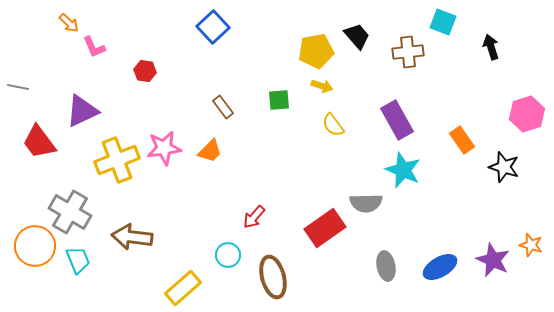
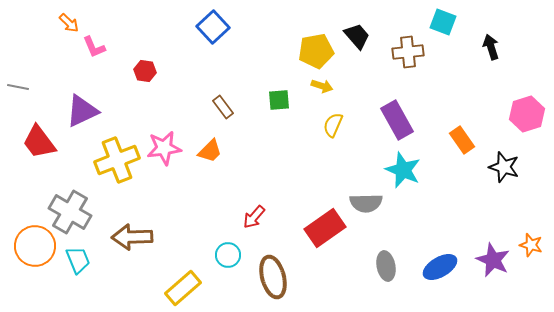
yellow semicircle: rotated 60 degrees clockwise
brown arrow: rotated 9 degrees counterclockwise
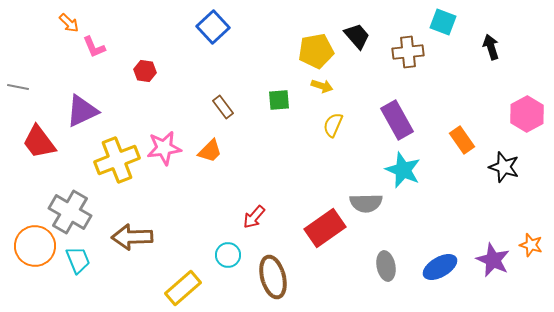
pink hexagon: rotated 12 degrees counterclockwise
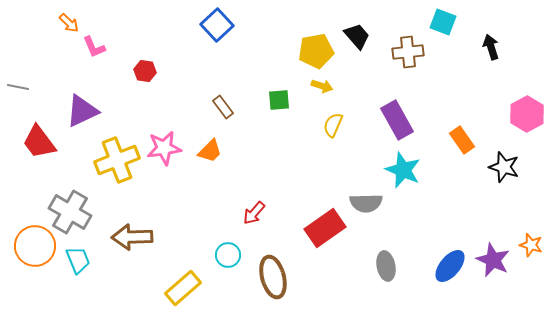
blue square: moved 4 px right, 2 px up
red arrow: moved 4 px up
blue ellipse: moved 10 px right, 1 px up; rotated 20 degrees counterclockwise
